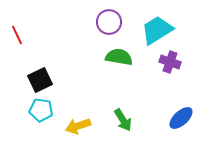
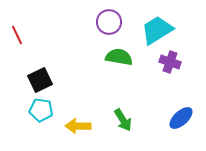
yellow arrow: rotated 20 degrees clockwise
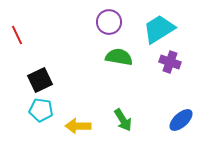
cyan trapezoid: moved 2 px right, 1 px up
blue ellipse: moved 2 px down
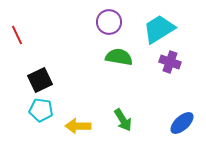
blue ellipse: moved 1 px right, 3 px down
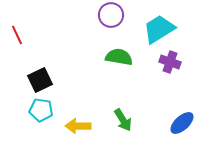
purple circle: moved 2 px right, 7 px up
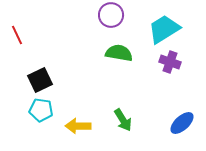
cyan trapezoid: moved 5 px right
green semicircle: moved 4 px up
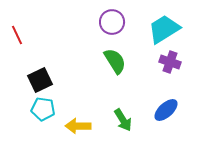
purple circle: moved 1 px right, 7 px down
green semicircle: moved 4 px left, 8 px down; rotated 48 degrees clockwise
cyan pentagon: moved 2 px right, 1 px up
blue ellipse: moved 16 px left, 13 px up
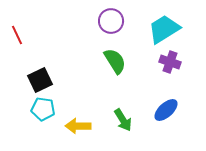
purple circle: moved 1 px left, 1 px up
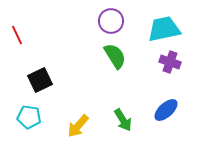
cyan trapezoid: rotated 20 degrees clockwise
green semicircle: moved 5 px up
cyan pentagon: moved 14 px left, 8 px down
yellow arrow: rotated 50 degrees counterclockwise
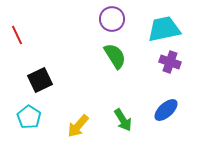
purple circle: moved 1 px right, 2 px up
cyan pentagon: rotated 25 degrees clockwise
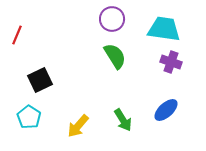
cyan trapezoid: rotated 20 degrees clockwise
red line: rotated 48 degrees clockwise
purple cross: moved 1 px right
